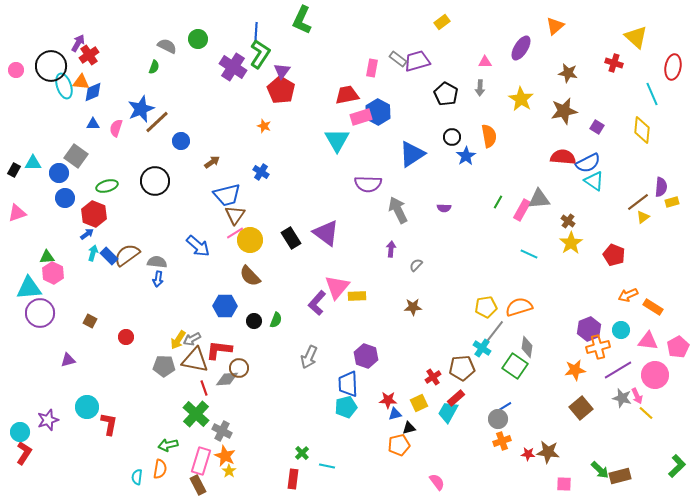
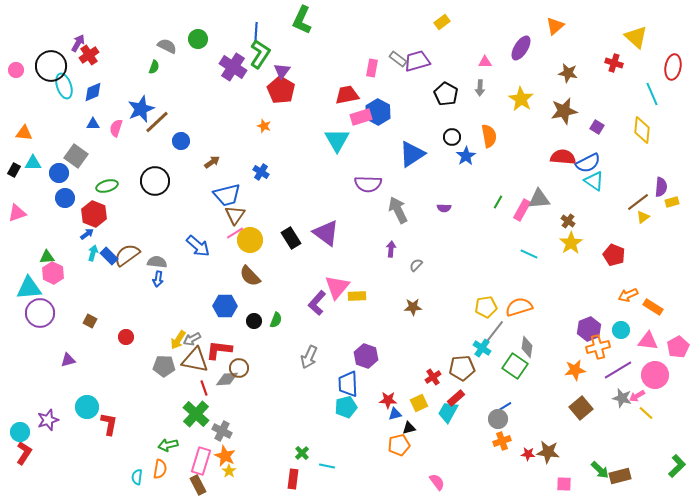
orange triangle at (81, 82): moved 57 px left, 51 px down
pink arrow at (637, 396): rotated 84 degrees clockwise
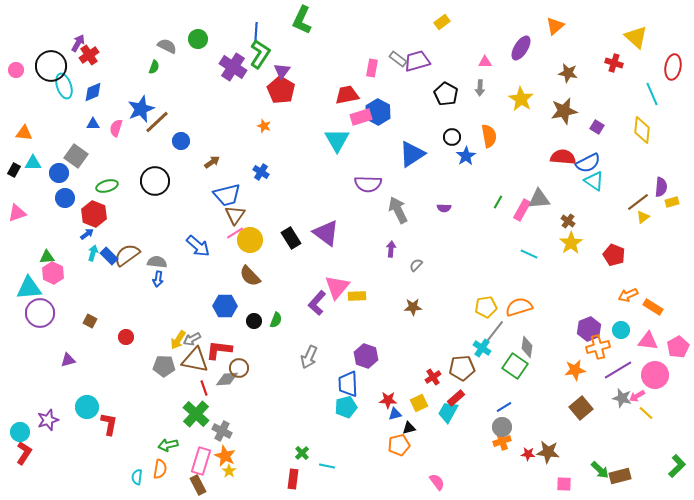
gray circle at (498, 419): moved 4 px right, 8 px down
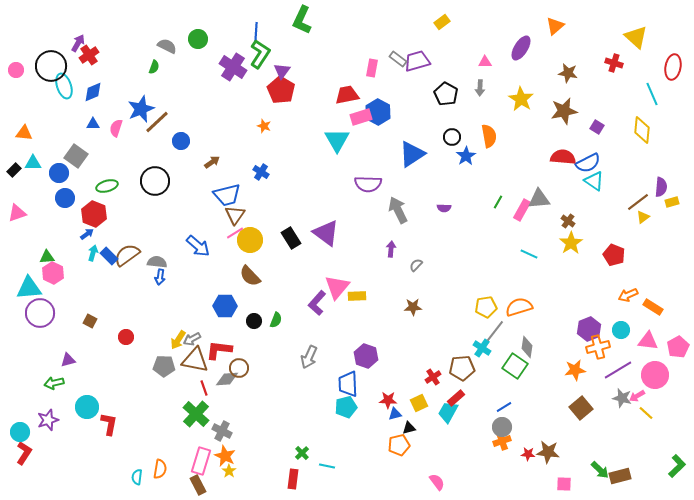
black rectangle at (14, 170): rotated 16 degrees clockwise
blue arrow at (158, 279): moved 2 px right, 2 px up
green arrow at (168, 445): moved 114 px left, 62 px up
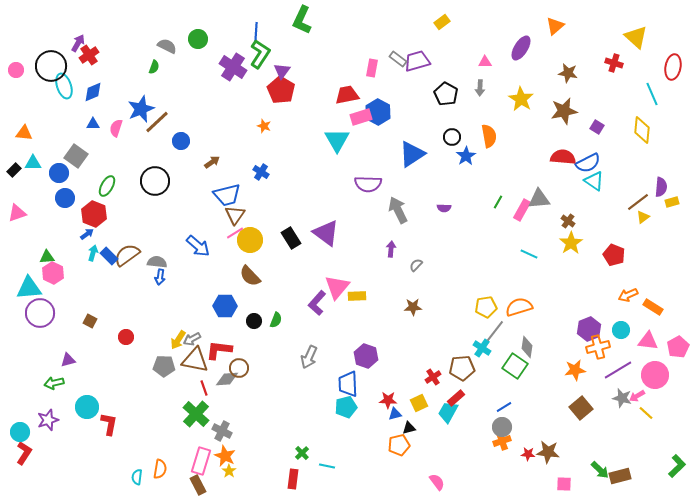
green ellipse at (107, 186): rotated 45 degrees counterclockwise
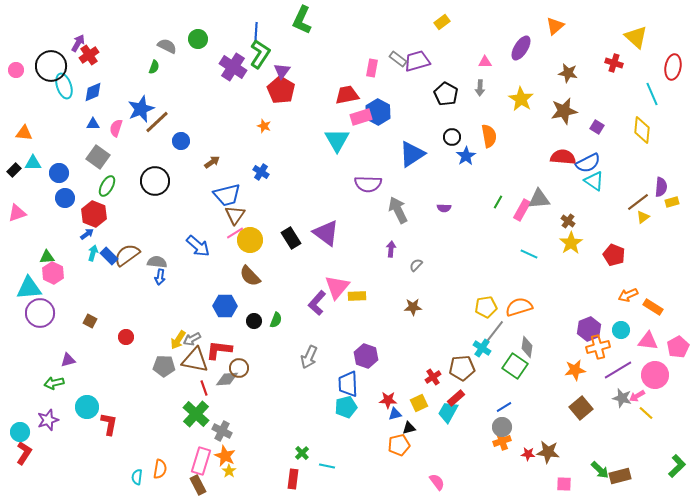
gray square at (76, 156): moved 22 px right, 1 px down
